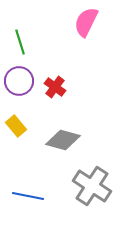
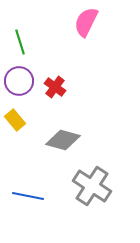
yellow rectangle: moved 1 px left, 6 px up
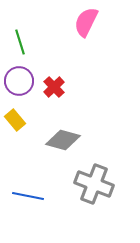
red cross: moved 1 px left; rotated 10 degrees clockwise
gray cross: moved 2 px right, 2 px up; rotated 12 degrees counterclockwise
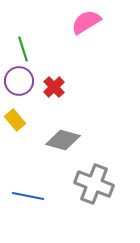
pink semicircle: rotated 32 degrees clockwise
green line: moved 3 px right, 7 px down
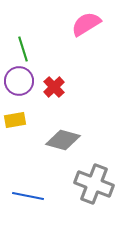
pink semicircle: moved 2 px down
yellow rectangle: rotated 60 degrees counterclockwise
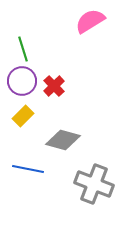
pink semicircle: moved 4 px right, 3 px up
purple circle: moved 3 px right
red cross: moved 1 px up
yellow rectangle: moved 8 px right, 4 px up; rotated 35 degrees counterclockwise
blue line: moved 27 px up
